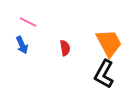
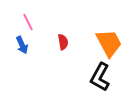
pink line: rotated 36 degrees clockwise
red semicircle: moved 2 px left, 6 px up
black L-shape: moved 4 px left, 3 px down
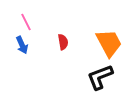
pink line: moved 2 px left
black L-shape: rotated 40 degrees clockwise
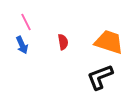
orange trapezoid: moved 1 px up; rotated 44 degrees counterclockwise
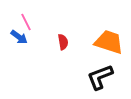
blue arrow: moved 3 px left, 8 px up; rotated 30 degrees counterclockwise
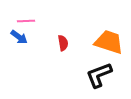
pink line: moved 1 px up; rotated 66 degrees counterclockwise
red semicircle: moved 1 px down
black L-shape: moved 1 px left, 2 px up
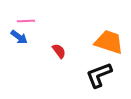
red semicircle: moved 4 px left, 8 px down; rotated 28 degrees counterclockwise
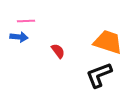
blue arrow: rotated 30 degrees counterclockwise
orange trapezoid: moved 1 px left
red semicircle: moved 1 px left
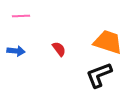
pink line: moved 5 px left, 5 px up
blue arrow: moved 3 px left, 14 px down
red semicircle: moved 1 px right, 2 px up
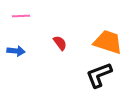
red semicircle: moved 1 px right, 6 px up
